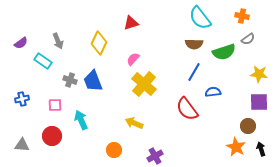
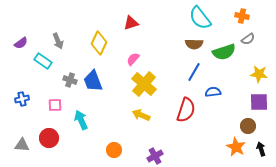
red semicircle: moved 1 px left, 1 px down; rotated 125 degrees counterclockwise
yellow arrow: moved 7 px right, 8 px up
red circle: moved 3 px left, 2 px down
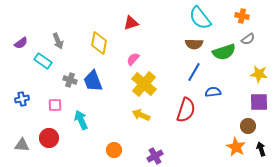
yellow diamond: rotated 15 degrees counterclockwise
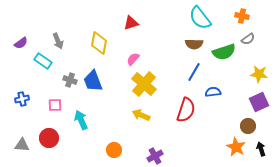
purple square: rotated 24 degrees counterclockwise
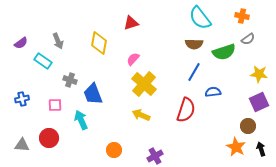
blue trapezoid: moved 13 px down
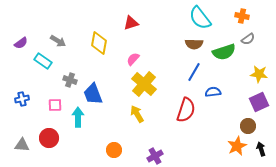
gray arrow: rotated 35 degrees counterclockwise
yellow arrow: moved 4 px left, 1 px up; rotated 36 degrees clockwise
cyan arrow: moved 3 px left, 3 px up; rotated 24 degrees clockwise
orange star: moved 1 px right, 1 px up; rotated 18 degrees clockwise
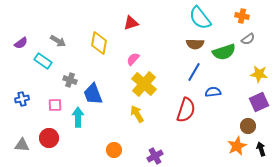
brown semicircle: moved 1 px right
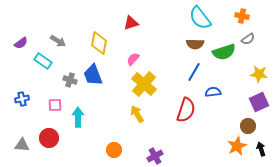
blue trapezoid: moved 19 px up
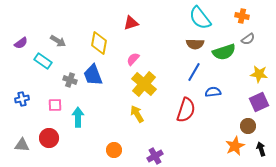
orange star: moved 2 px left
